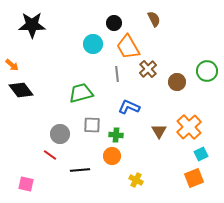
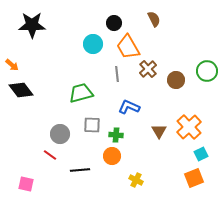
brown circle: moved 1 px left, 2 px up
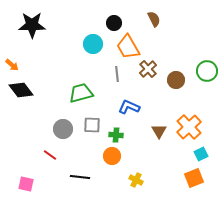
gray circle: moved 3 px right, 5 px up
black line: moved 7 px down; rotated 12 degrees clockwise
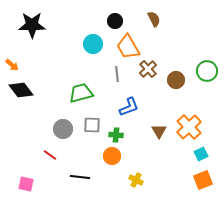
black circle: moved 1 px right, 2 px up
blue L-shape: rotated 135 degrees clockwise
orange square: moved 9 px right, 2 px down
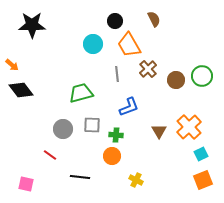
orange trapezoid: moved 1 px right, 2 px up
green circle: moved 5 px left, 5 px down
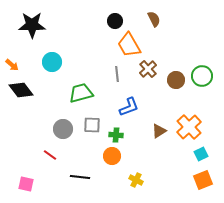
cyan circle: moved 41 px left, 18 px down
brown triangle: rotated 28 degrees clockwise
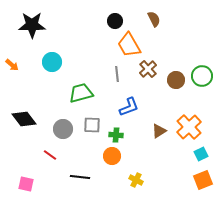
black diamond: moved 3 px right, 29 px down
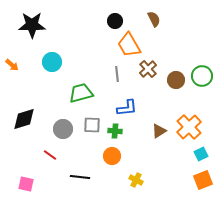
blue L-shape: moved 2 px left, 1 px down; rotated 15 degrees clockwise
black diamond: rotated 70 degrees counterclockwise
green cross: moved 1 px left, 4 px up
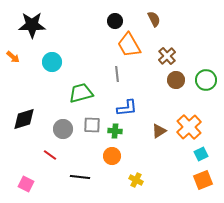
orange arrow: moved 1 px right, 8 px up
brown cross: moved 19 px right, 13 px up
green circle: moved 4 px right, 4 px down
pink square: rotated 14 degrees clockwise
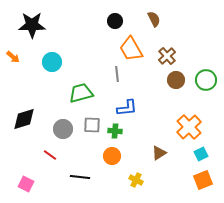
orange trapezoid: moved 2 px right, 4 px down
brown triangle: moved 22 px down
